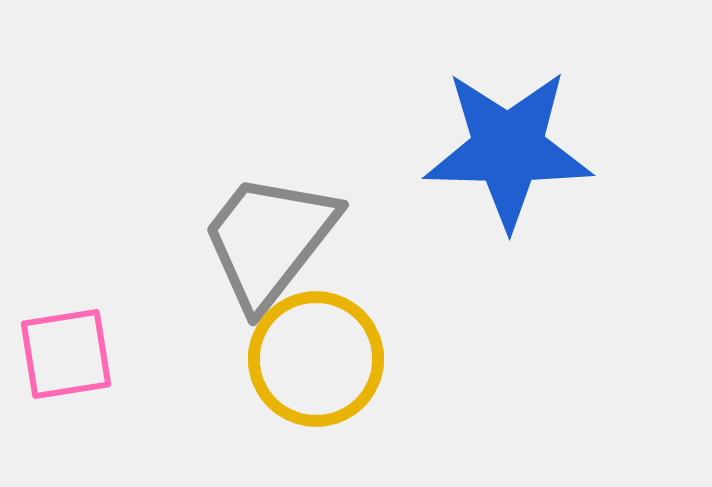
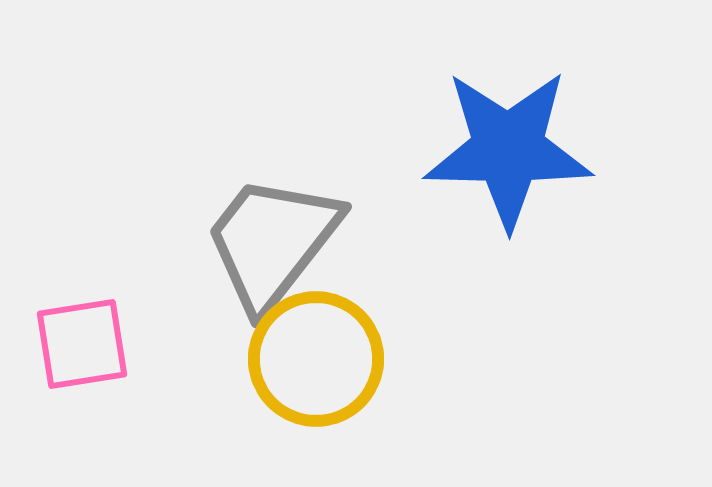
gray trapezoid: moved 3 px right, 2 px down
pink square: moved 16 px right, 10 px up
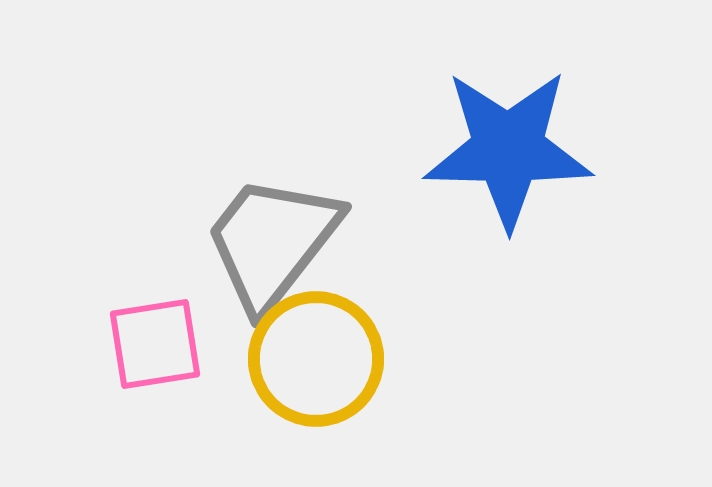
pink square: moved 73 px right
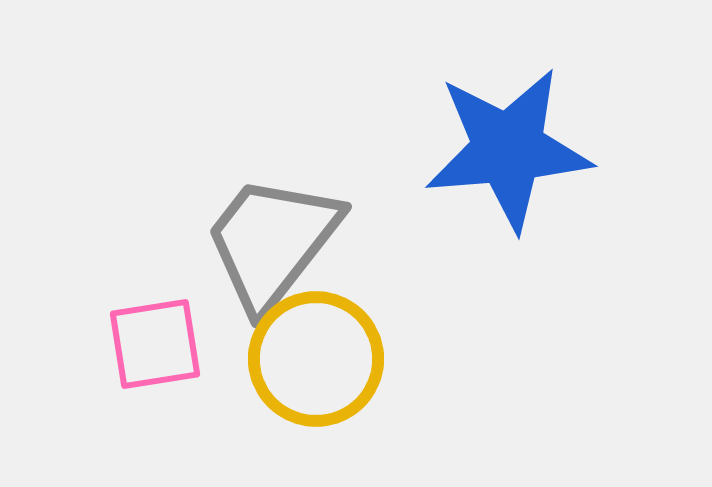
blue star: rotated 6 degrees counterclockwise
